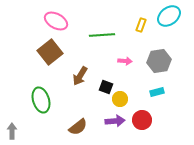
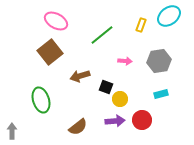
green line: rotated 35 degrees counterclockwise
brown arrow: rotated 42 degrees clockwise
cyan rectangle: moved 4 px right, 2 px down
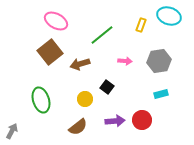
cyan ellipse: rotated 55 degrees clockwise
brown arrow: moved 12 px up
black square: moved 1 px right; rotated 16 degrees clockwise
yellow circle: moved 35 px left
gray arrow: rotated 28 degrees clockwise
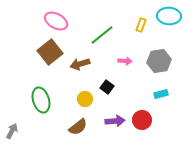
cyan ellipse: rotated 15 degrees counterclockwise
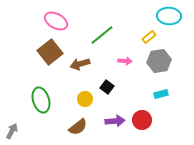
yellow rectangle: moved 8 px right, 12 px down; rotated 32 degrees clockwise
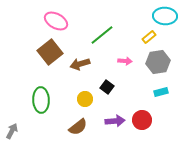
cyan ellipse: moved 4 px left
gray hexagon: moved 1 px left, 1 px down
cyan rectangle: moved 2 px up
green ellipse: rotated 15 degrees clockwise
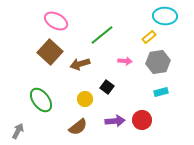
brown square: rotated 10 degrees counterclockwise
green ellipse: rotated 35 degrees counterclockwise
gray arrow: moved 6 px right
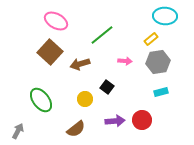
yellow rectangle: moved 2 px right, 2 px down
brown semicircle: moved 2 px left, 2 px down
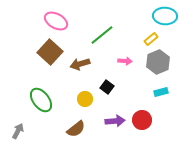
gray hexagon: rotated 15 degrees counterclockwise
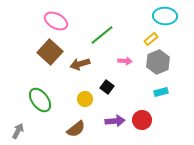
green ellipse: moved 1 px left
